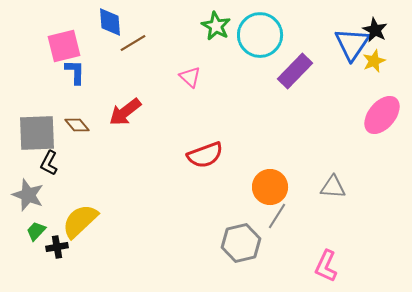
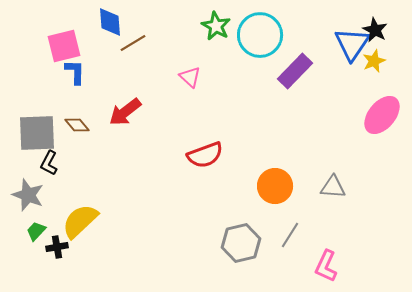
orange circle: moved 5 px right, 1 px up
gray line: moved 13 px right, 19 px down
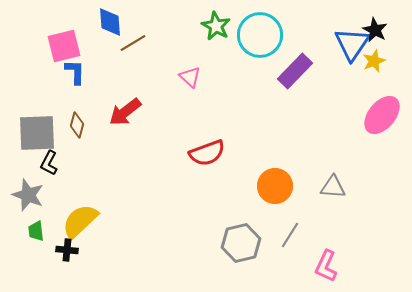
brown diamond: rotated 55 degrees clockwise
red semicircle: moved 2 px right, 2 px up
green trapezoid: rotated 50 degrees counterclockwise
black cross: moved 10 px right, 3 px down; rotated 15 degrees clockwise
